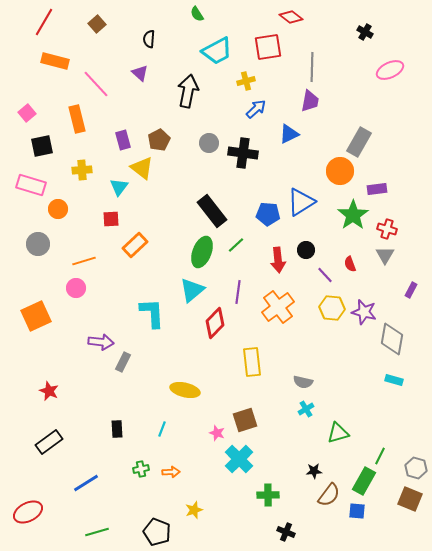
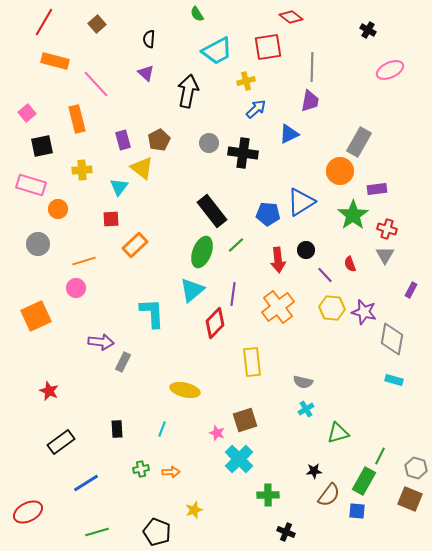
black cross at (365, 32): moved 3 px right, 2 px up
purple triangle at (140, 73): moved 6 px right
purple line at (238, 292): moved 5 px left, 2 px down
black rectangle at (49, 442): moved 12 px right
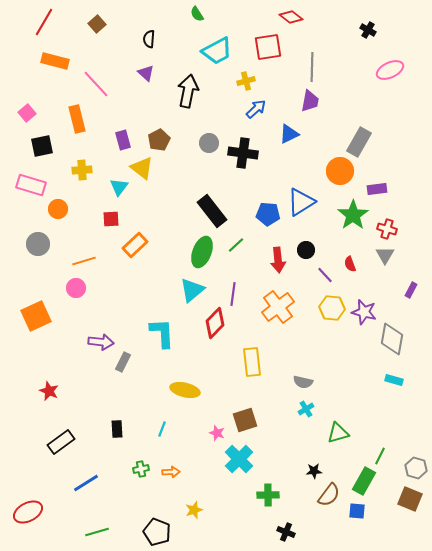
cyan L-shape at (152, 313): moved 10 px right, 20 px down
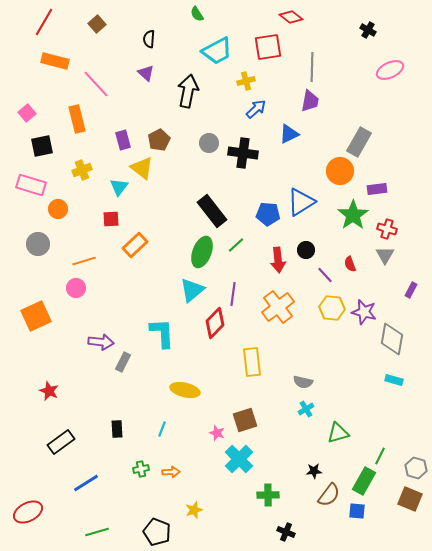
yellow cross at (82, 170): rotated 18 degrees counterclockwise
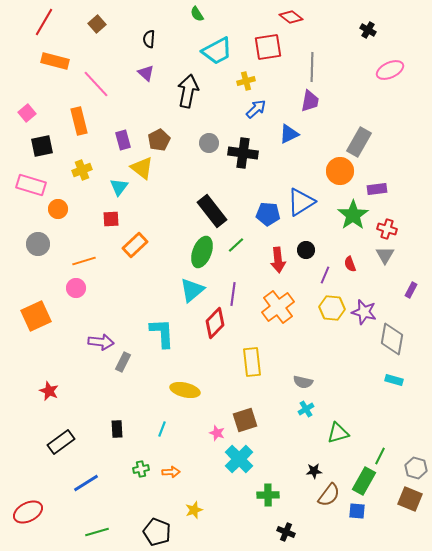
orange rectangle at (77, 119): moved 2 px right, 2 px down
purple line at (325, 275): rotated 66 degrees clockwise
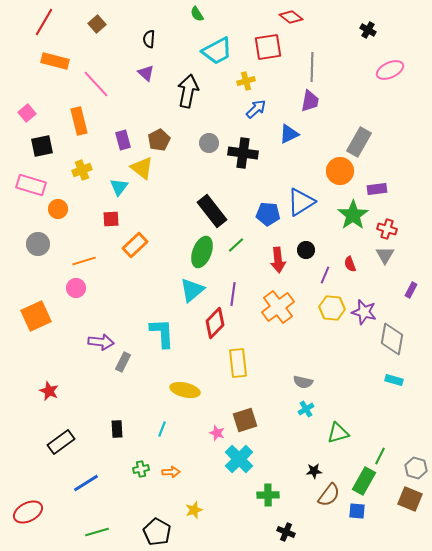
yellow rectangle at (252, 362): moved 14 px left, 1 px down
black pentagon at (157, 532): rotated 8 degrees clockwise
